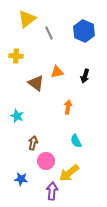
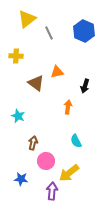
black arrow: moved 10 px down
cyan star: moved 1 px right
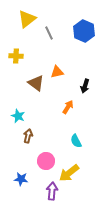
orange arrow: rotated 24 degrees clockwise
brown arrow: moved 5 px left, 7 px up
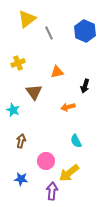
blue hexagon: moved 1 px right
yellow cross: moved 2 px right, 7 px down; rotated 24 degrees counterclockwise
brown triangle: moved 2 px left, 9 px down; rotated 18 degrees clockwise
orange arrow: rotated 136 degrees counterclockwise
cyan star: moved 5 px left, 6 px up
brown arrow: moved 7 px left, 5 px down
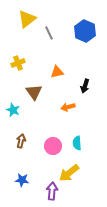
cyan semicircle: moved 1 px right, 2 px down; rotated 24 degrees clockwise
pink circle: moved 7 px right, 15 px up
blue star: moved 1 px right, 1 px down
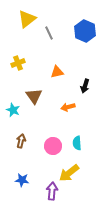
brown triangle: moved 4 px down
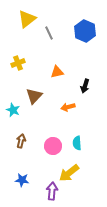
brown triangle: rotated 18 degrees clockwise
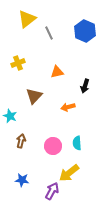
cyan star: moved 3 px left, 6 px down
purple arrow: rotated 24 degrees clockwise
